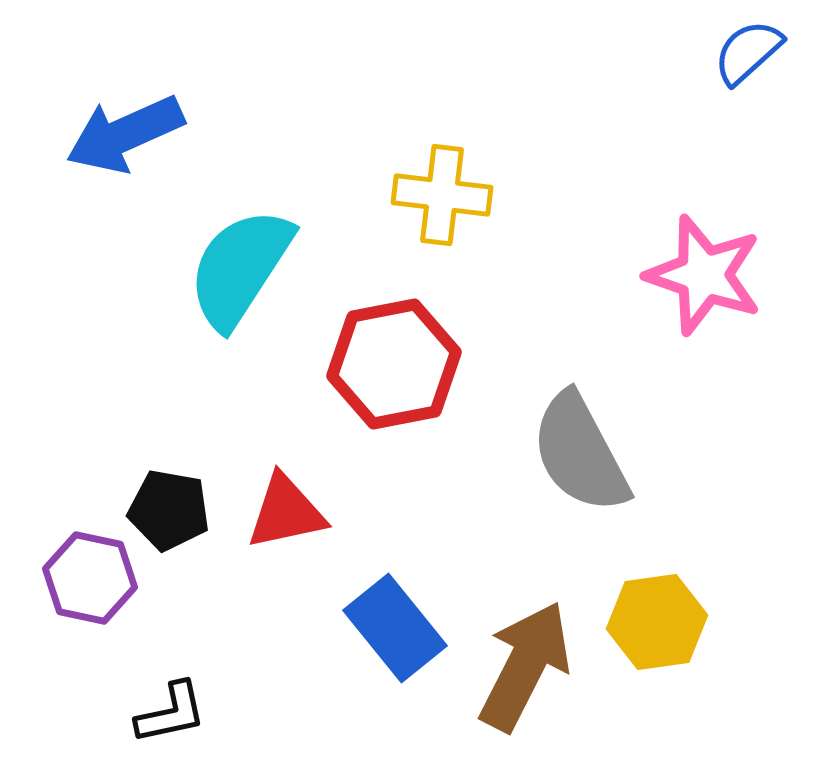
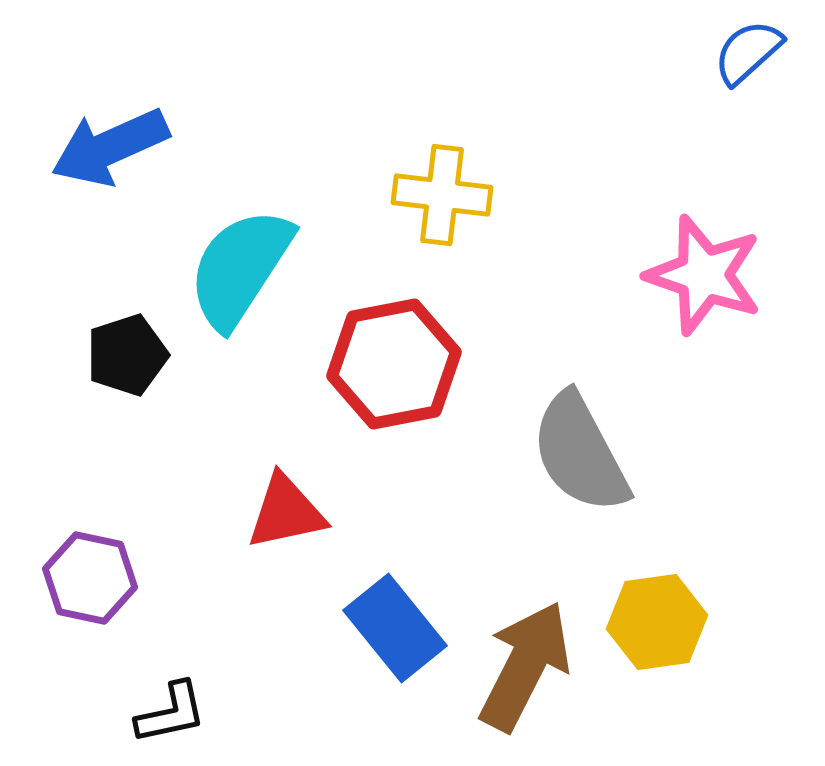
blue arrow: moved 15 px left, 13 px down
black pentagon: moved 42 px left, 155 px up; rotated 28 degrees counterclockwise
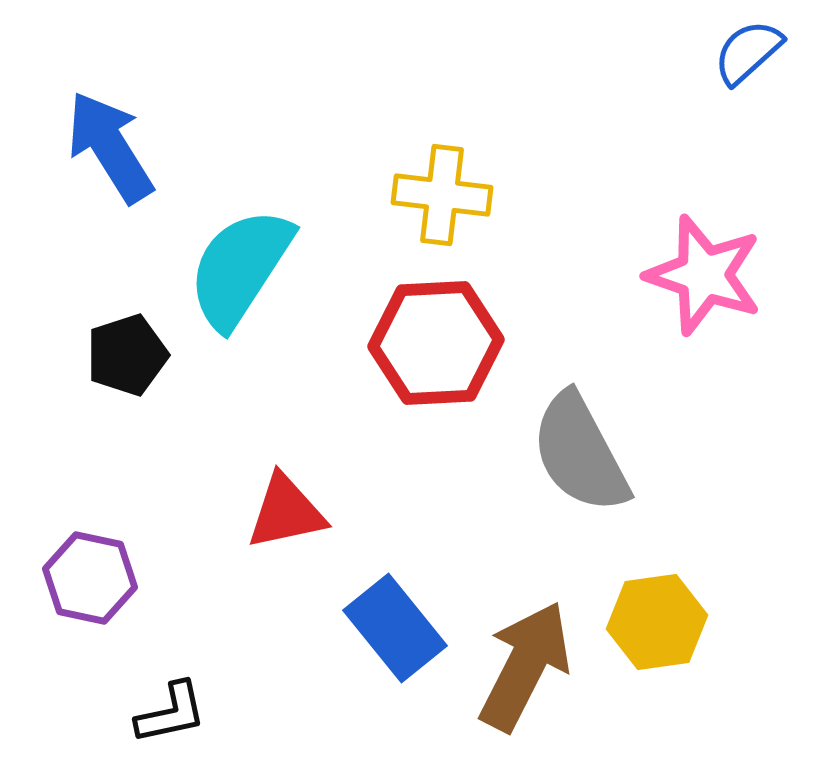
blue arrow: rotated 82 degrees clockwise
red hexagon: moved 42 px right, 21 px up; rotated 8 degrees clockwise
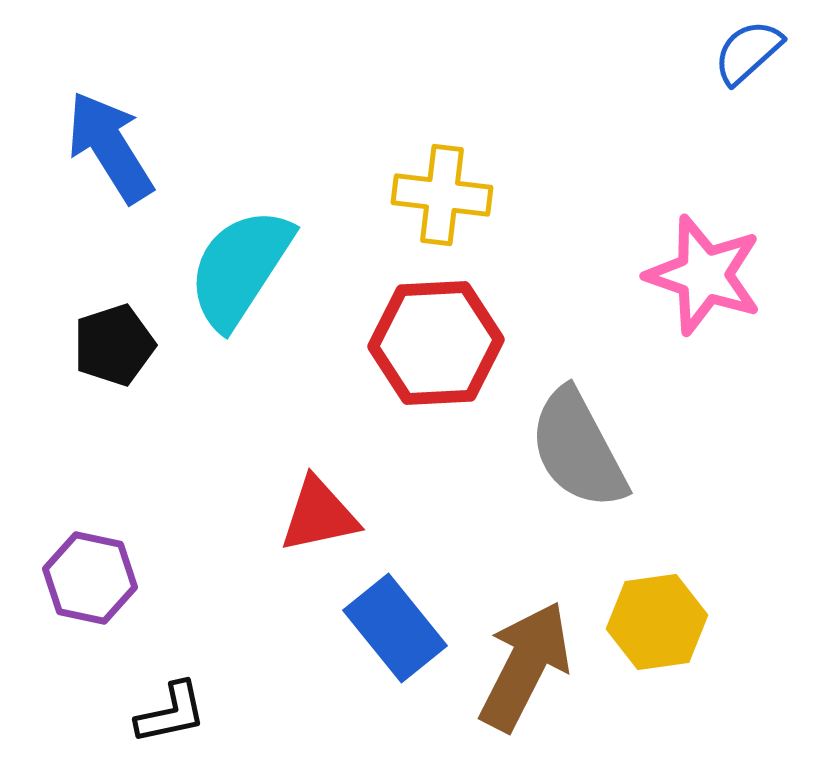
black pentagon: moved 13 px left, 10 px up
gray semicircle: moved 2 px left, 4 px up
red triangle: moved 33 px right, 3 px down
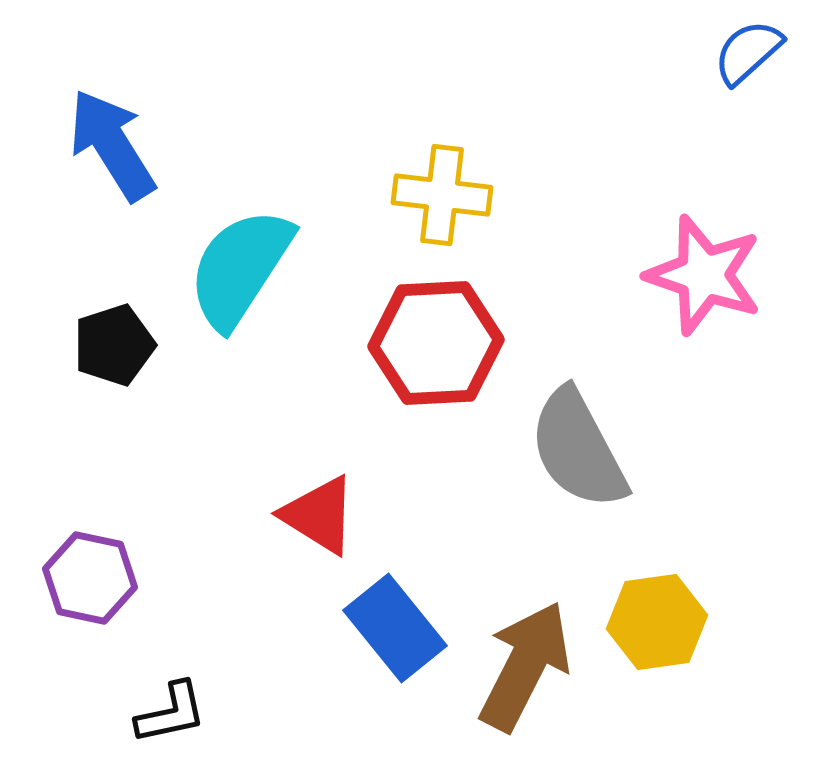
blue arrow: moved 2 px right, 2 px up
red triangle: rotated 44 degrees clockwise
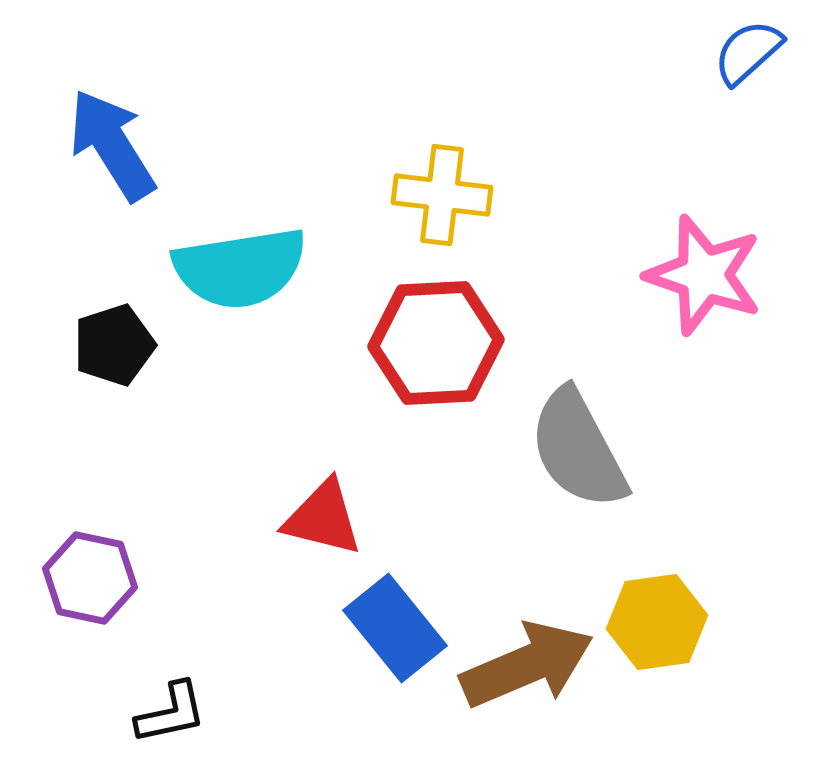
cyan semicircle: rotated 132 degrees counterclockwise
red triangle: moved 4 px right, 3 px down; rotated 18 degrees counterclockwise
brown arrow: moved 2 px right, 1 px up; rotated 40 degrees clockwise
